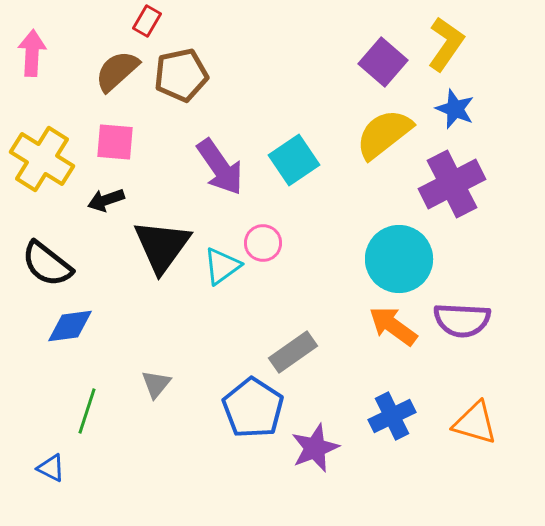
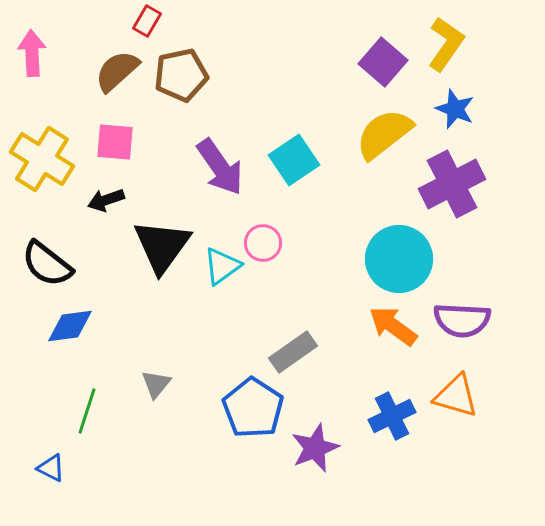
pink arrow: rotated 6 degrees counterclockwise
orange triangle: moved 19 px left, 27 px up
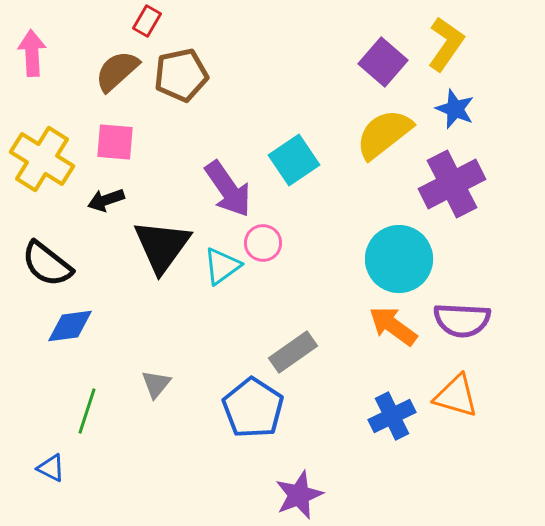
purple arrow: moved 8 px right, 22 px down
purple star: moved 16 px left, 47 px down
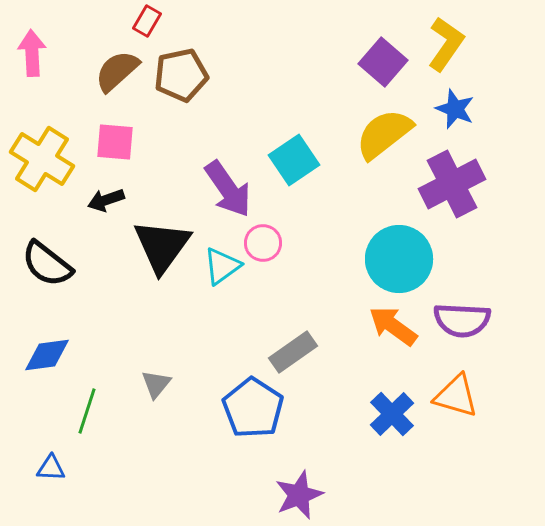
blue diamond: moved 23 px left, 29 px down
blue cross: moved 2 px up; rotated 18 degrees counterclockwise
blue triangle: rotated 24 degrees counterclockwise
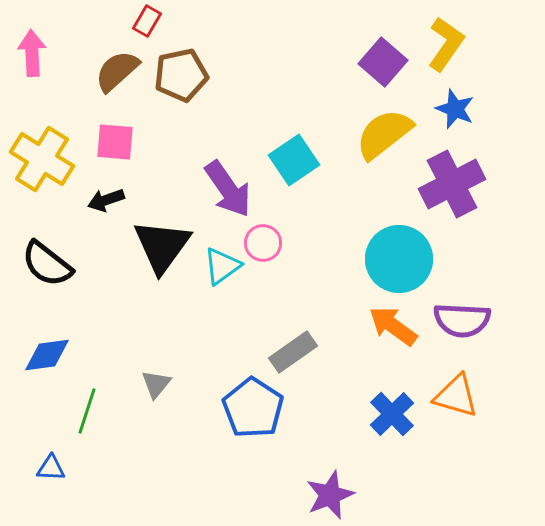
purple star: moved 31 px right
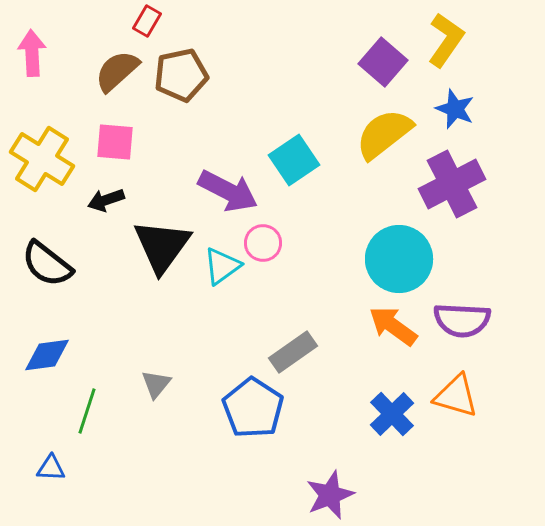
yellow L-shape: moved 4 px up
purple arrow: moved 2 px down; rotated 28 degrees counterclockwise
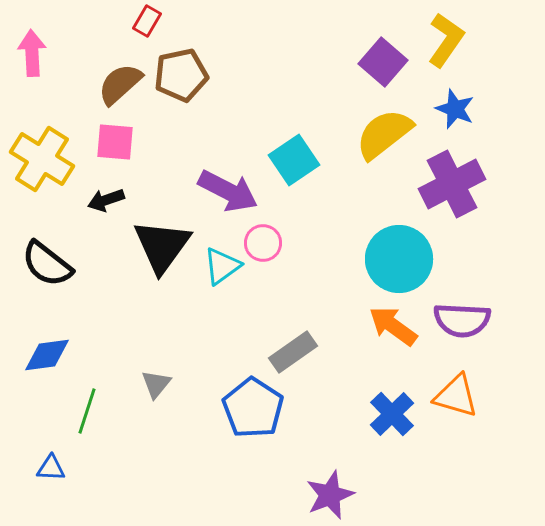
brown semicircle: moved 3 px right, 13 px down
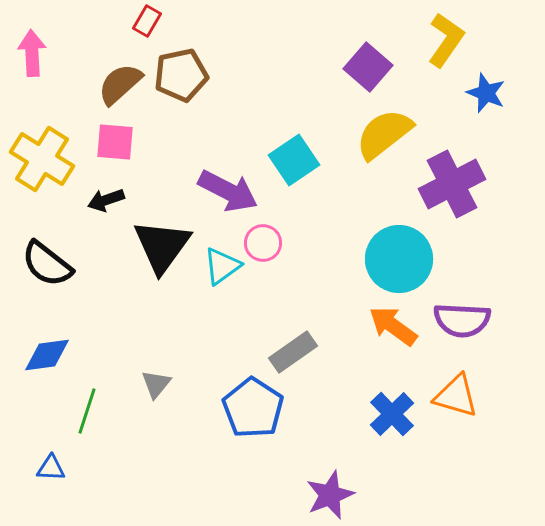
purple square: moved 15 px left, 5 px down
blue star: moved 31 px right, 16 px up
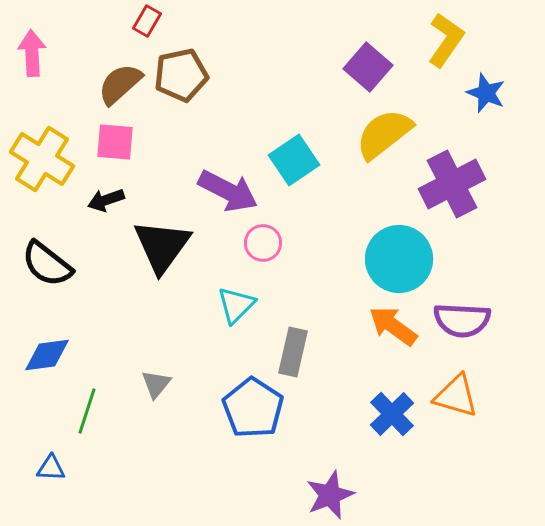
cyan triangle: moved 14 px right, 39 px down; rotated 9 degrees counterclockwise
gray rectangle: rotated 42 degrees counterclockwise
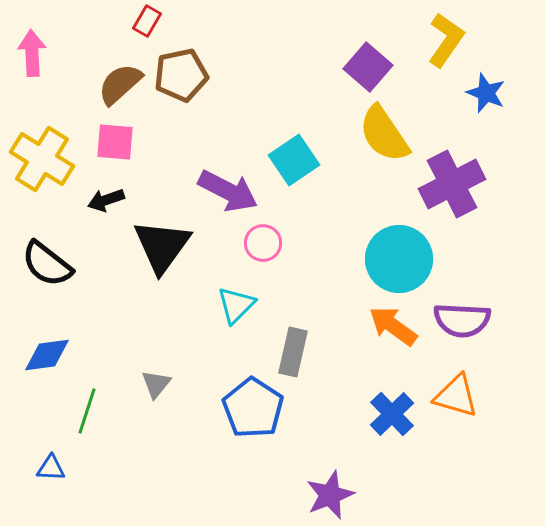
yellow semicircle: rotated 86 degrees counterclockwise
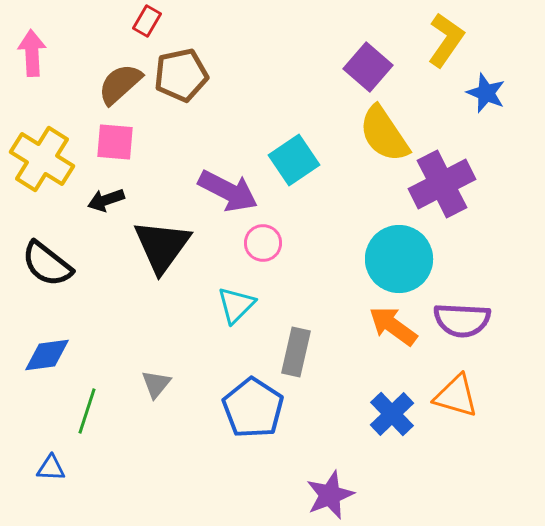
purple cross: moved 10 px left
gray rectangle: moved 3 px right
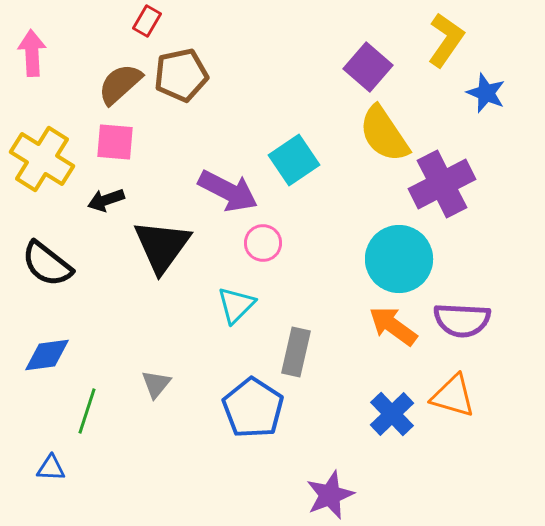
orange triangle: moved 3 px left
